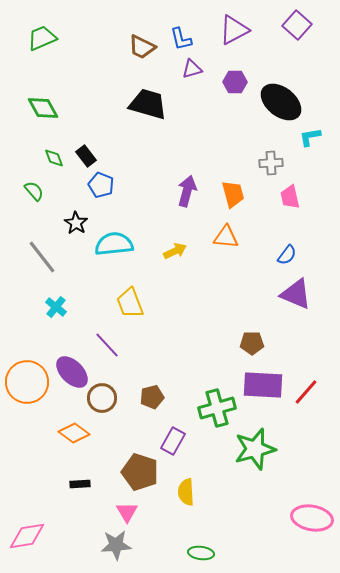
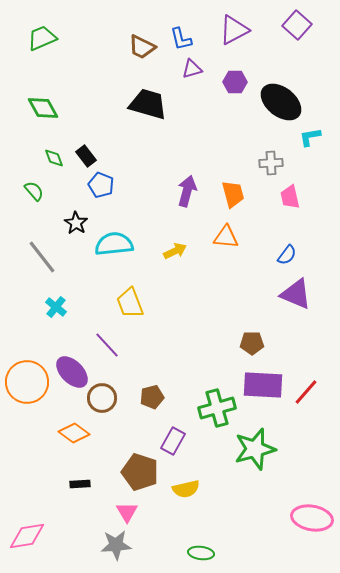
yellow semicircle at (186, 492): moved 3 px up; rotated 100 degrees counterclockwise
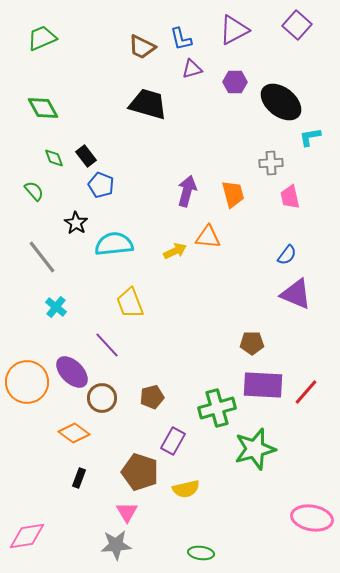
orange triangle at (226, 237): moved 18 px left
black rectangle at (80, 484): moved 1 px left, 6 px up; rotated 66 degrees counterclockwise
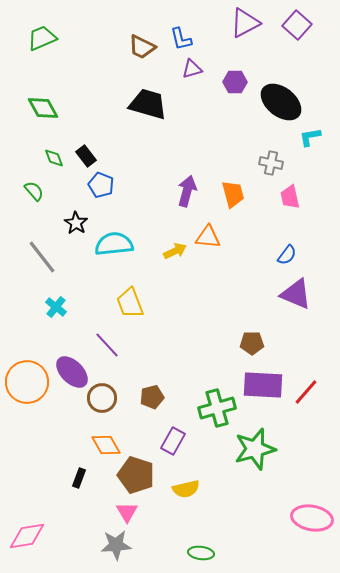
purple triangle at (234, 30): moved 11 px right, 7 px up
gray cross at (271, 163): rotated 15 degrees clockwise
orange diamond at (74, 433): moved 32 px right, 12 px down; rotated 24 degrees clockwise
brown pentagon at (140, 472): moved 4 px left, 3 px down
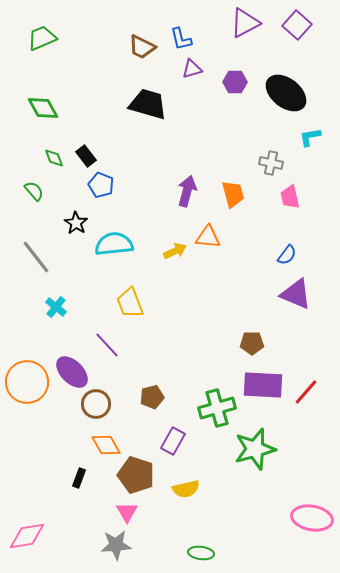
black ellipse at (281, 102): moved 5 px right, 9 px up
gray line at (42, 257): moved 6 px left
brown circle at (102, 398): moved 6 px left, 6 px down
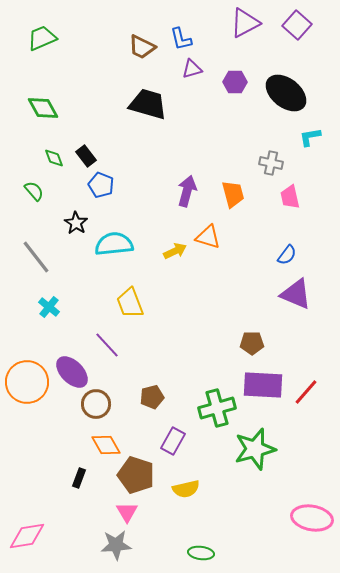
orange triangle at (208, 237): rotated 12 degrees clockwise
cyan cross at (56, 307): moved 7 px left
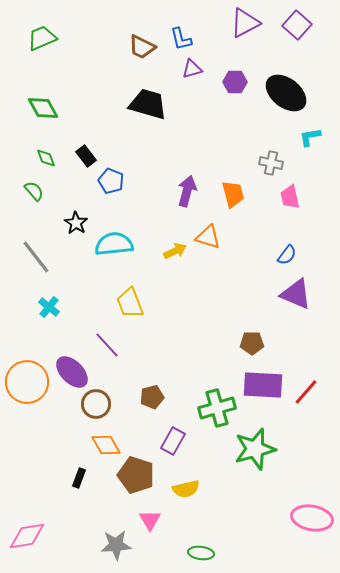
green diamond at (54, 158): moved 8 px left
blue pentagon at (101, 185): moved 10 px right, 4 px up
pink triangle at (127, 512): moved 23 px right, 8 px down
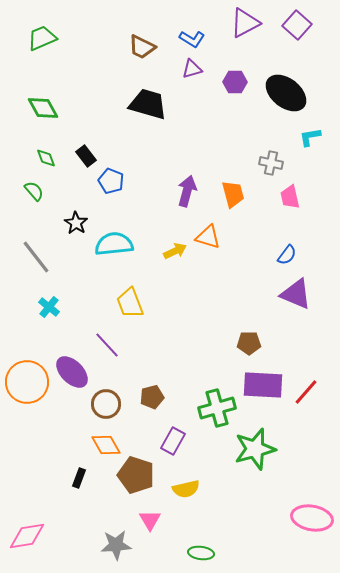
blue L-shape at (181, 39): moved 11 px right; rotated 45 degrees counterclockwise
brown pentagon at (252, 343): moved 3 px left
brown circle at (96, 404): moved 10 px right
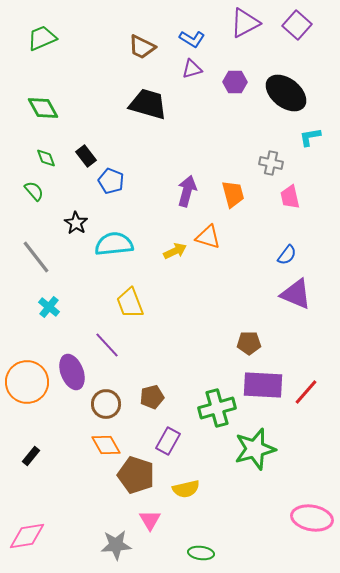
purple ellipse at (72, 372): rotated 24 degrees clockwise
purple rectangle at (173, 441): moved 5 px left
black rectangle at (79, 478): moved 48 px left, 22 px up; rotated 18 degrees clockwise
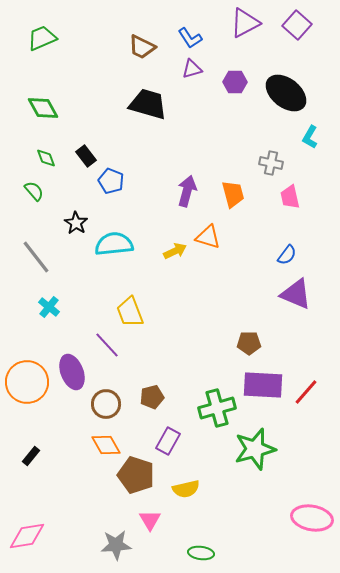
blue L-shape at (192, 39): moved 2 px left, 1 px up; rotated 25 degrees clockwise
cyan L-shape at (310, 137): rotated 50 degrees counterclockwise
yellow trapezoid at (130, 303): moved 9 px down
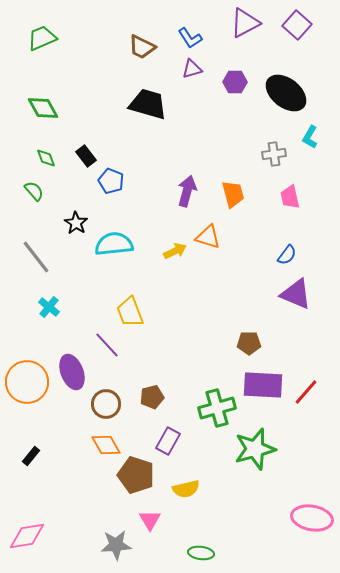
gray cross at (271, 163): moved 3 px right, 9 px up; rotated 20 degrees counterclockwise
